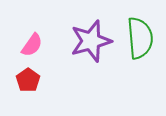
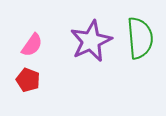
purple star: rotated 9 degrees counterclockwise
red pentagon: rotated 15 degrees counterclockwise
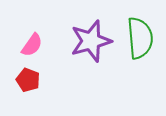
purple star: rotated 9 degrees clockwise
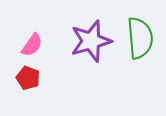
red pentagon: moved 2 px up
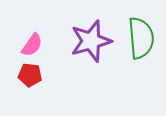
green semicircle: moved 1 px right
red pentagon: moved 2 px right, 3 px up; rotated 15 degrees counterclockwise
